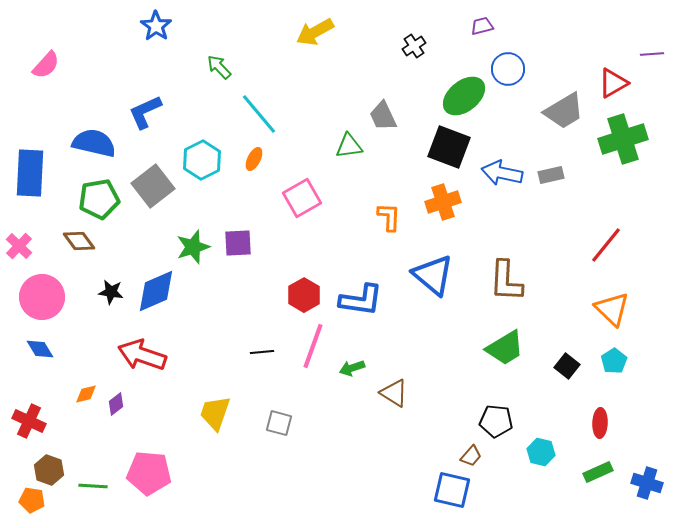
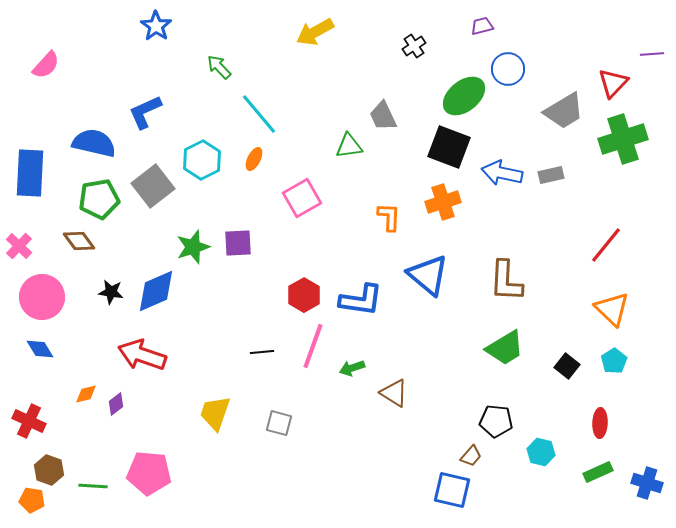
red triangle at (613, 83): rotated 16 degrees counterclockwise
blue triangle at (433, 275): moved 5 px left
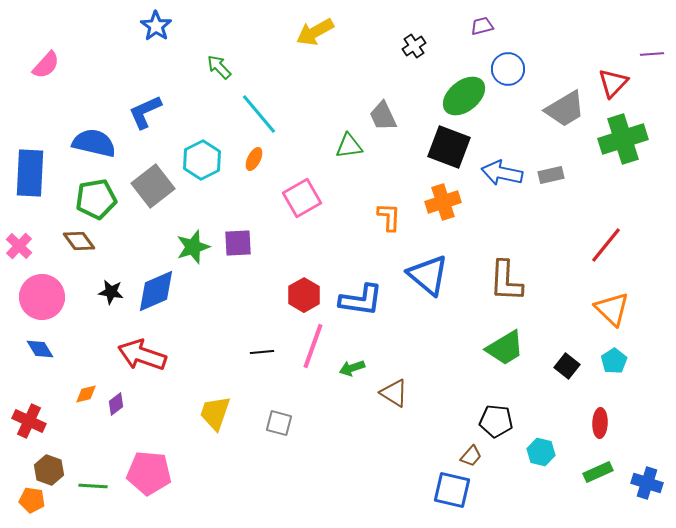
gray trapezoid at (564, 111): moved 1 px right, 2 px up
green pentagon at (99, 199): moved 3 px left
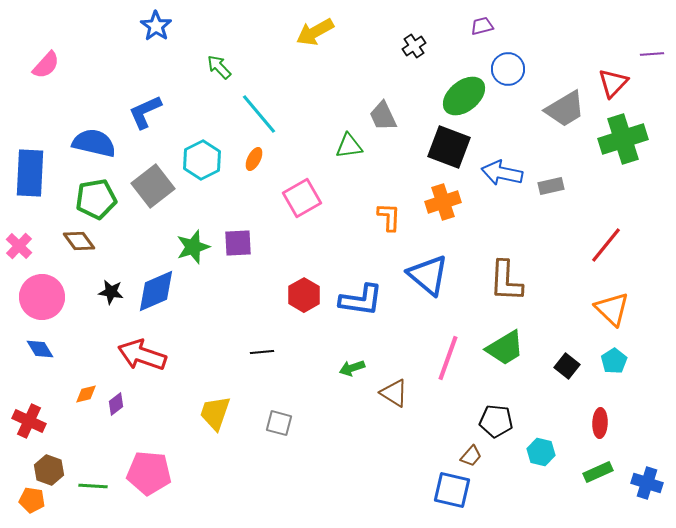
gray rectangle at (551, 175): moved 11 px down
pink line at (313, 346): moved 135 px right, 12 px down
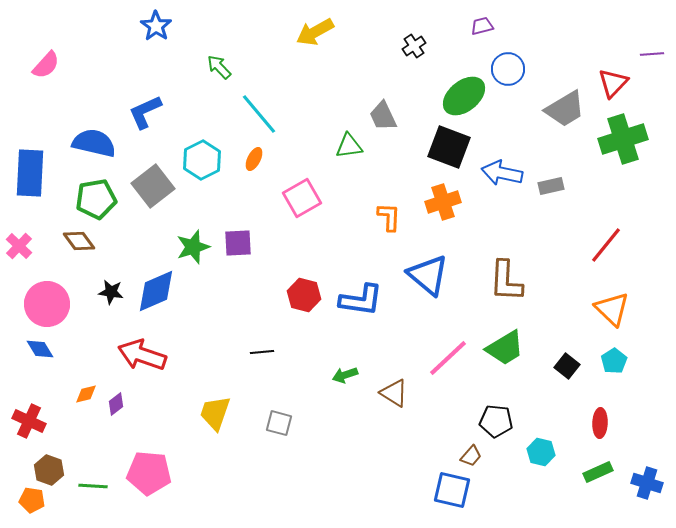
red hexagon at (304, 295): rotated 16 degrees counterclockwise
pink circle at (42, 297): moved 5 px right, 7 px down
pink line at (448, 358): rotated 27 degrees clockwise
green arrow at (352, 368): moved 7 px left, 7 px down
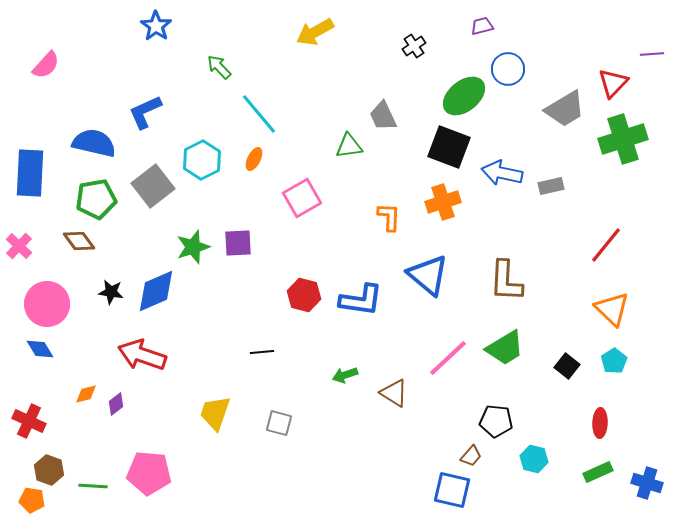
cyan hexagon at (541, 452): moved 7 px left, 7 px down
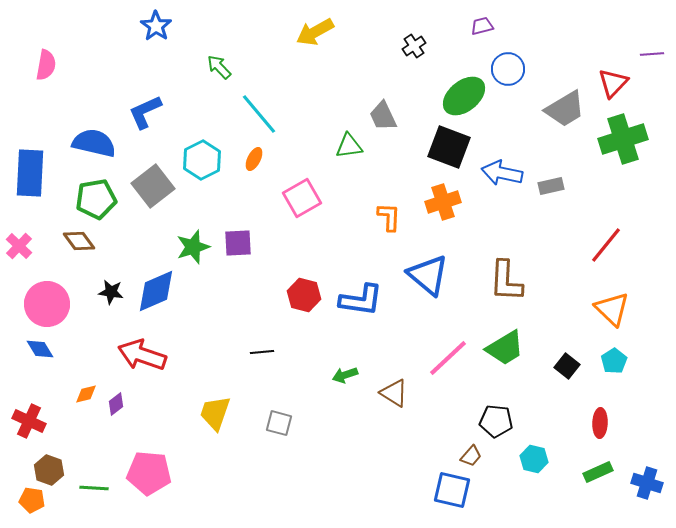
pink semicircle at (46, 65): rotated 32 degrees counterclockwise
green line at (93, 486): moved 1 px right, 2 px down
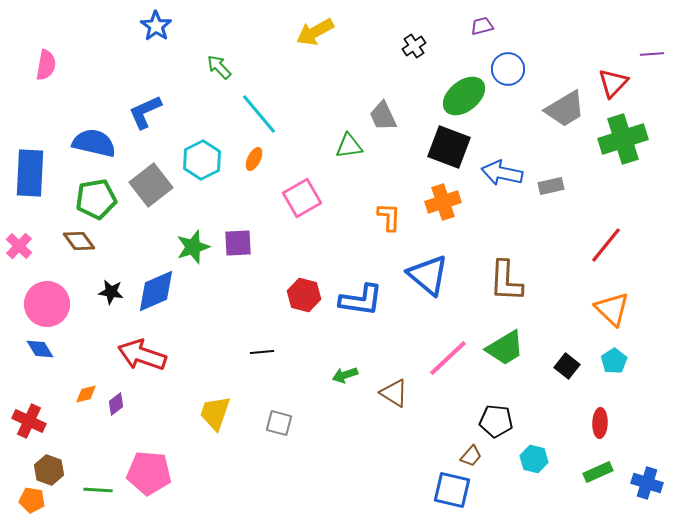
gray square at (153, 186): moved 2 px left, 1 px up
green line at (94, 488): moved 4 px right, 2 px down
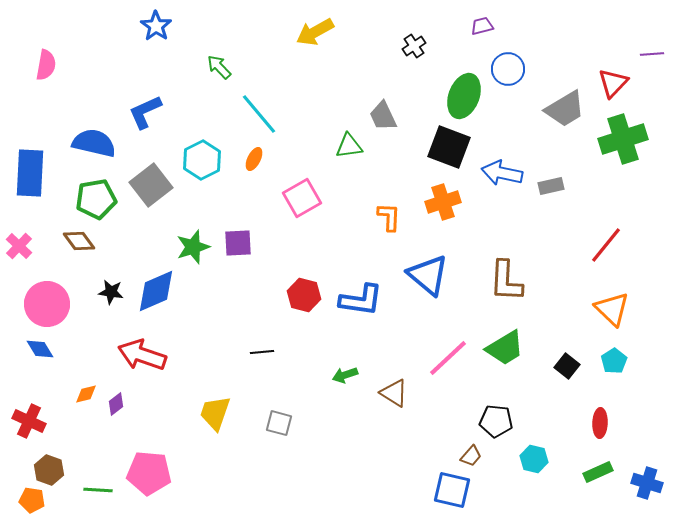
green ellipse at (464, 96): rotated 30 degrees counterclockwise
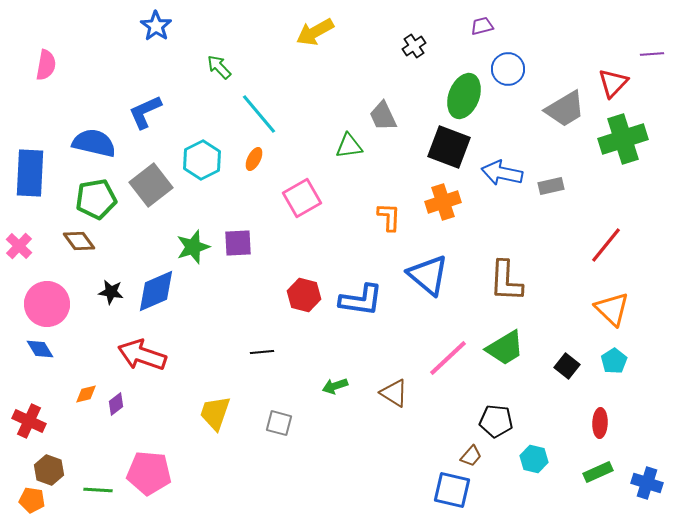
green arrow at (345, 375): moved 10 px left, 11 px down
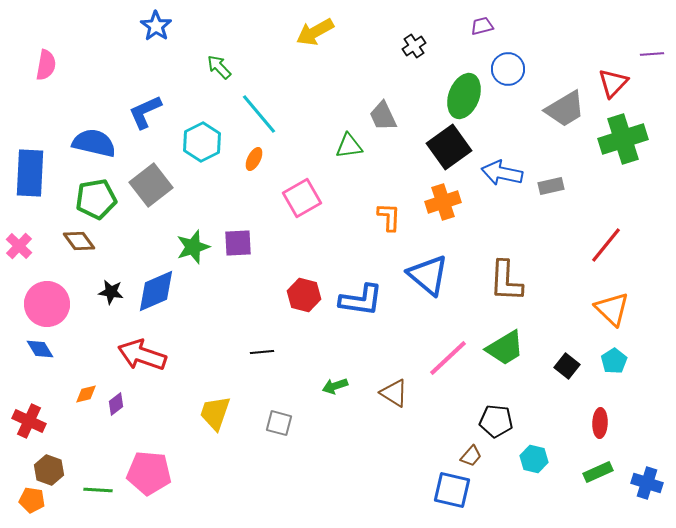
black square at (449, 147): rotated 33 degrees clockwise
cyan hexagon at (202, 160): moved 18 px up
